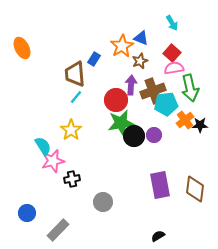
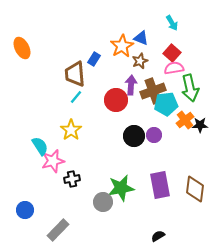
green star: moved 65 px down
cyan semicircle: moved 3 px left
blue circle: moved 2 px left, 3 px up
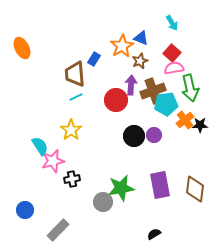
cyan line: rotated 24 degrees clockwise
black semicircle: moved 4 px left, 2 px up
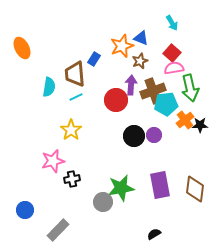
orange star: rotated 10 degrees clockwise
cyan semicircle: moved 9 px right, 59 px up; rotated 42 degrees clockwise
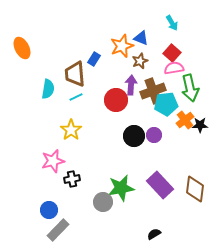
cyan semicircle: moved 1 px left, 2 px down
purple rectangle: rotated 32 degrees counterclockwise
blue circle: moved 24 px right
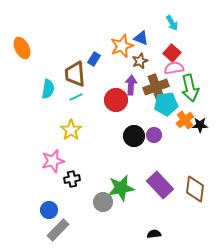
brown cross: moved 3 px right, 4 px up
black semicircle: rotated 24 degrees clockwise
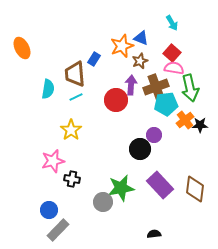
pink semicircle: rotated 18 degrees clockwise
black circle: moved 6 px right, 13 px down
black cross: rotated 21 degrees clockwise
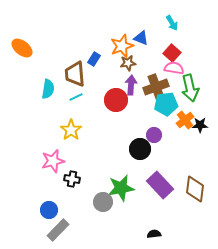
orange ellipse: rotated 25 degrees counterclockwise
brown star: moved 12 px left, 2 px down; rotated 14 degrees clockwise
